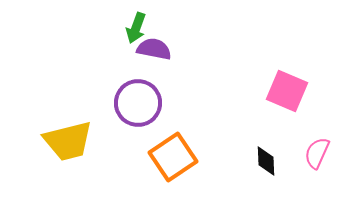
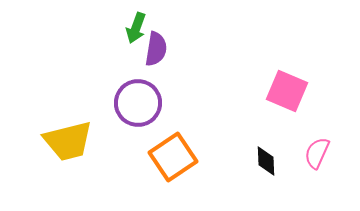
purple semicircle: moved 2 px right; rotated 88 degrees clockwise
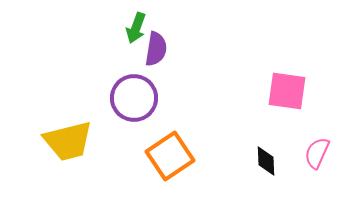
pink square: rotated 15 degrees counterclockwise
purple circle: moved 4 px left, 5 px up
orange square: moved 3 px left, 1 px up
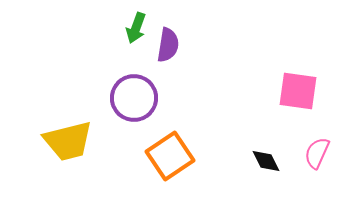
purple semicircle: moved 12 px right, 4 px up
pink square: moved 11 px right
black diamond: rotated 24 degrees counterclockwise
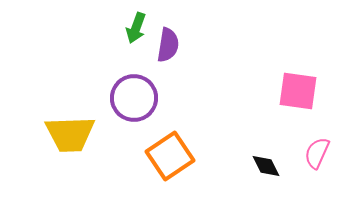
yellow trapezoid: moved 2 px right, 7 px up; rotated 12 degrees clockwise
black diamond: moved 5 px down
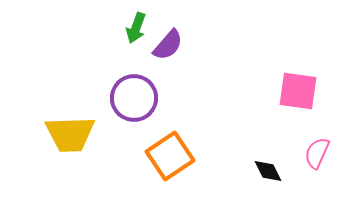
purple semicircle: rotated 32 degrees clockwise
black diamond: moved 2 px right, 5 px down
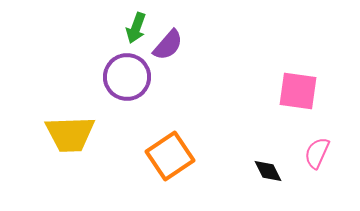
purple circle: moved 7 px left, 21 px up
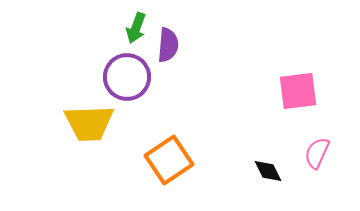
purple semicircle: rotated 36 degrees counterclockwise
pink square: rotated 15 degrees counterclockwise
yellow trapezoid: moved 19 px right, 11 px up
orange square: moved 1 px left, 4 px down
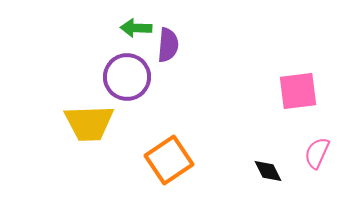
green arrow: rotated 72 degrees clockwise
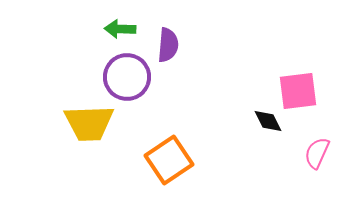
green arrow: moved 16 px left, 1 px down
black diamond: moved 50 px up
